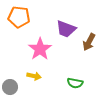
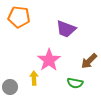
brown arrow: moved 19 px down; rotated 18 degrees clockwise
pink star: moved 9 px right, 11 px down
yellow arrow: moved 2 px down; rotated 104 degrees counterclockwise
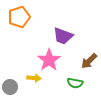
orange pentagon: rotated 25 degrees counterclockwise
purple trapezoid: moved 3 px left, 7 px down
yellow arrow: rotated 96 degrees clockwise
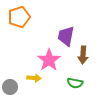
purple trapezoid: moved 3 px right; rotated 80 degrees clockwise
brown arrow: moved 6 px left, 6 px up; rotated 42 degrees counterclockwise
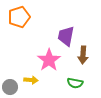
yellow arrow: moved 3 px left, 2 px down
